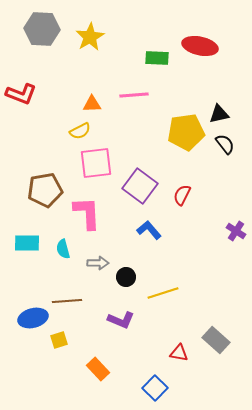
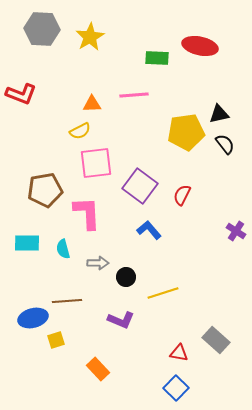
yellow square: moved 3 px left
blue square: moved 21 px right
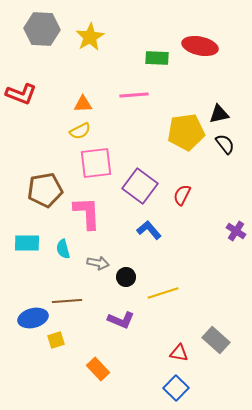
orange triangle: moved 9 px left
gray arrow: rotated 10 degrees clockwise
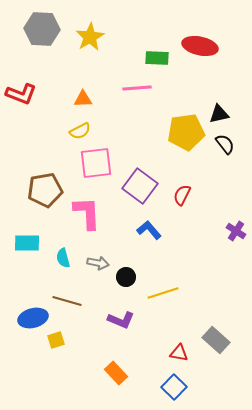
pink line: moved 3 px right, 7 px up
orange triangle: moved 5 px up
cyan semicircle: moved 9 px down
brown line: rotated 20 degrees clockwise
orange rectangle: moved 18 px right, 4 px down
blue square: moved 2 px left, 1 px up
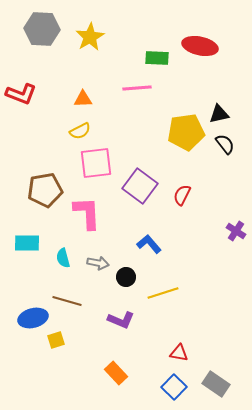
blue L-shape: moved 14 px down
gray rectangle: moved 44 px down; rotated 8 degrees counterclockwise
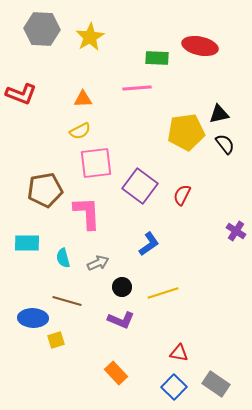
blue L-shape: rotated 95 degrees clockwise
gray arrow: rotated 35 degrees counterclockwise
black circle: moved 4 px left, 10 px down
blue ellipse: rotated 16 degrees clockwise
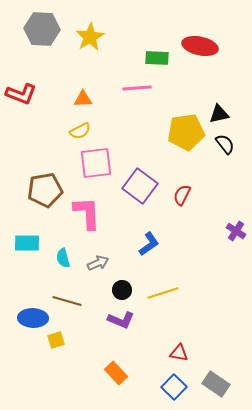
black circle: moved 3 px down
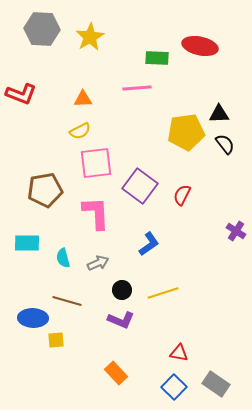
black triangle: rotated 10 degrees clockwise
pink L-shape: moved 9 px right
yellow square: rotated 12 degrees clockwise
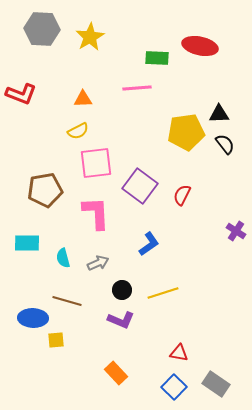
yellow semicircle: moved 2 px left
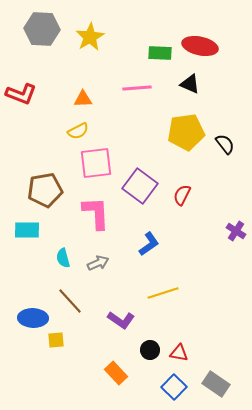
green rectangle: moved 3 px right, 5 px up
black triangle: moved 29 px left, 30 px up; rotated 25 degrees clockwise
cyan rectangle: moved 13 px up
black circle: moved 28 px right, 60 px down
brown line: moved 3 px right; rotated 32 degrees clockwise
purple L-shape: rotated 12 degrees clockwise
